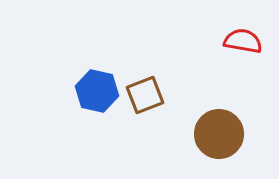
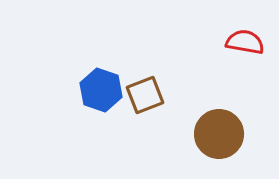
red semicircle: moved 2 px right, 1 px down
blue hexagon: moved 4 px right, 1 px up; rotated 6 degrees clockwise
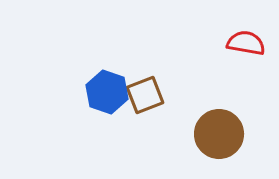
red semicircle: moved 1 px right, 1 px down
blue hexagon: moved 6 px right, 2 px down
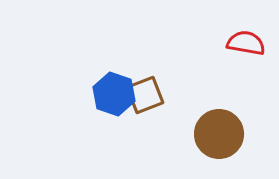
blue hexagon: moved 7 px right, 2 px down
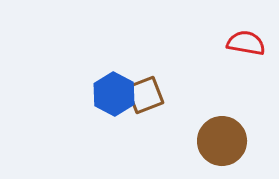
blue hexagon: rotated 9 degrees clockwise
brown circle: moved 3 px right, 7 px down
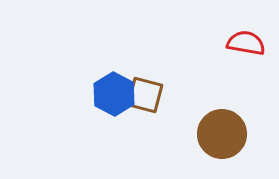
brown square: rotated 36 degrees clockwise
brown circle: moved 7 px up
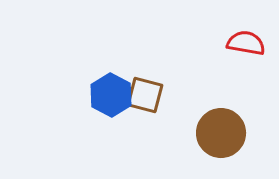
blue hexagon: moved 3 px left, 1 px down
brown circle: moved 1 px left, 1 px up
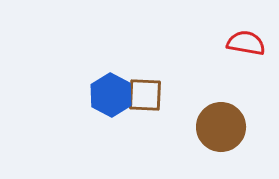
brown square: rotated 12 degrees counterclockwise
brown circle: moved 6 px up
